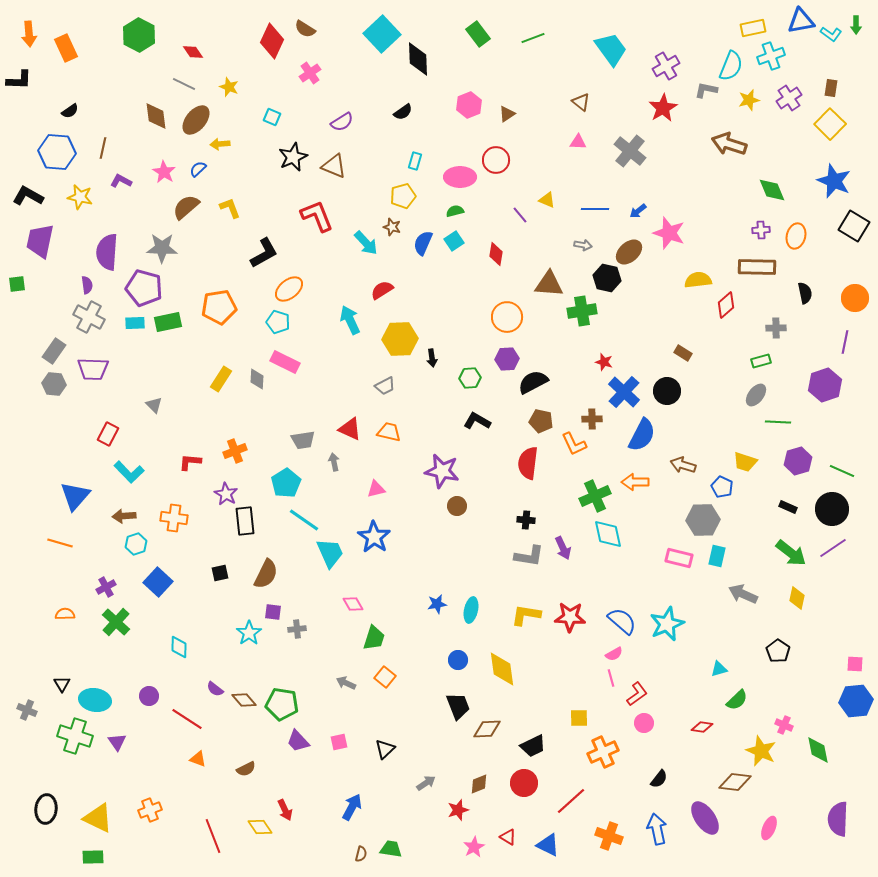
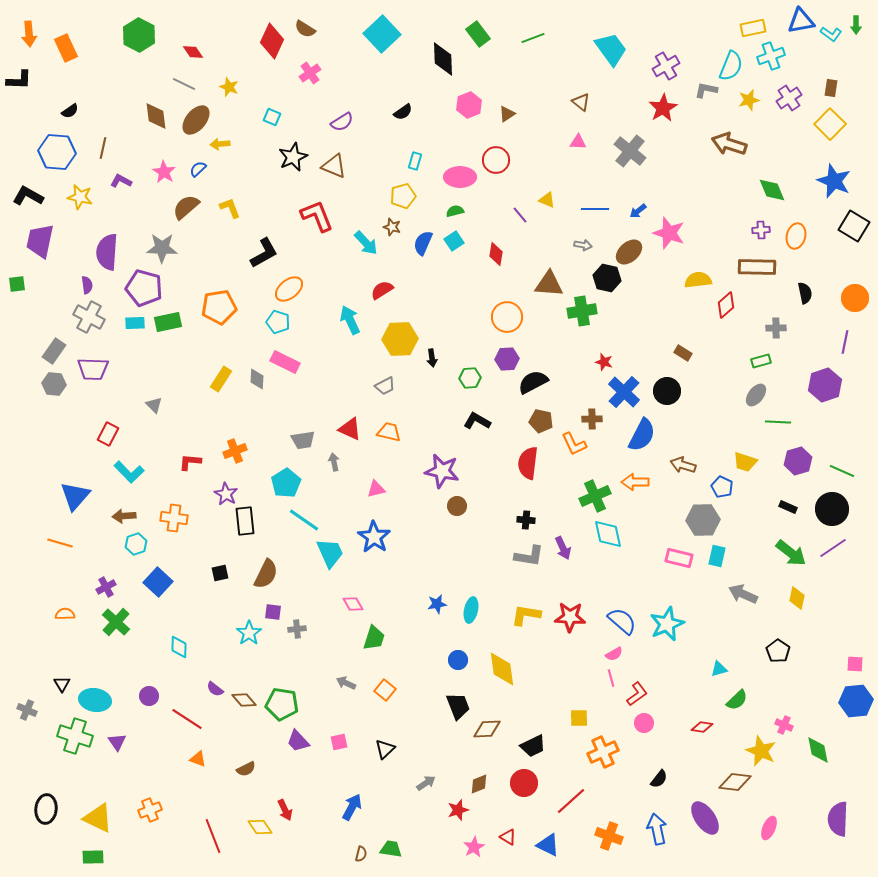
black diamond at (418, 59): moved 25 px right
orange square at (385, 677): moved 13 px down
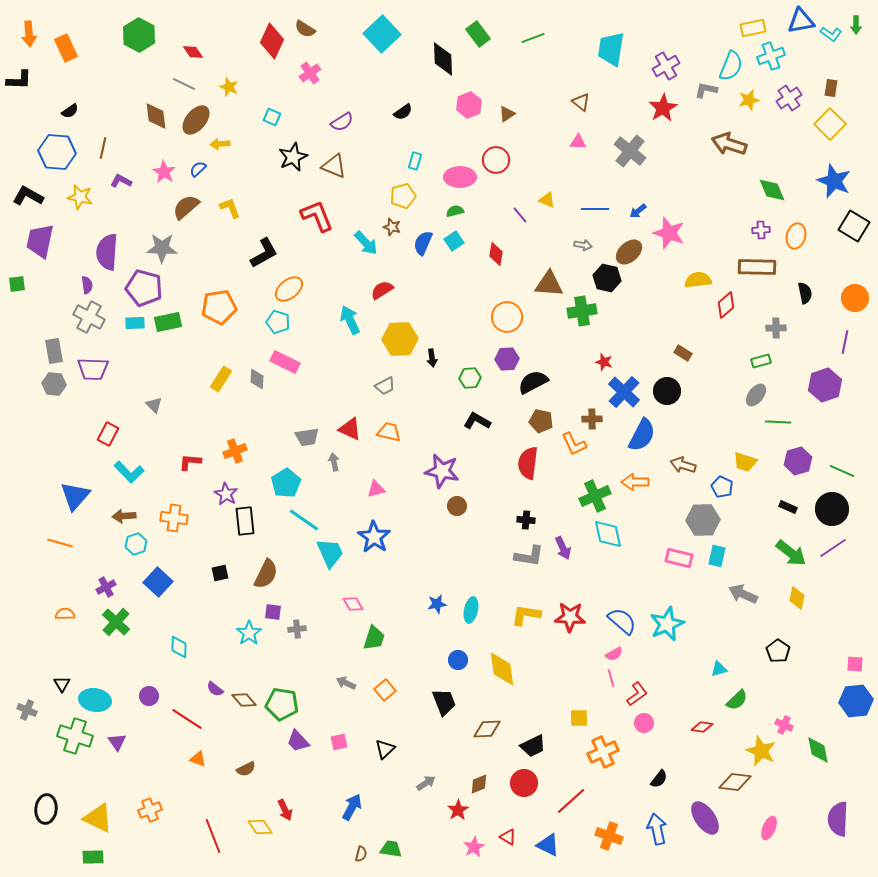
cyan trapezoid at (611, 49): rotated 135 degrees counterclockwise
gray rectangle at (54, 351): rotated 45 degrees counterclockwise
gray trapezoid at (303, 440): moved 4 px right, 3 px up
orange square at (385, 690): rotated 10 degrees clockwise
black trapezoid at (458, 706): moved 14 px left, 4 px up
red star at (458, 810): rotated 15 degrees counterclockwise
